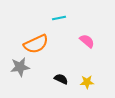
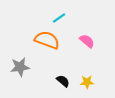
cyan line: rotated 24 degrees counterclockwise
orange semicircle: moved 11 px right, 4 px up; rotated 135 degrees counterclockwise
black semicircle: moved 2 px right, 2 px down; rotated 16 degrees clockwise
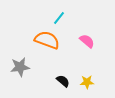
cyan line: rotated 16 degrees counterclockwise
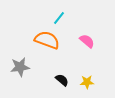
black semicircle: moved 1 px left, 1 px up
